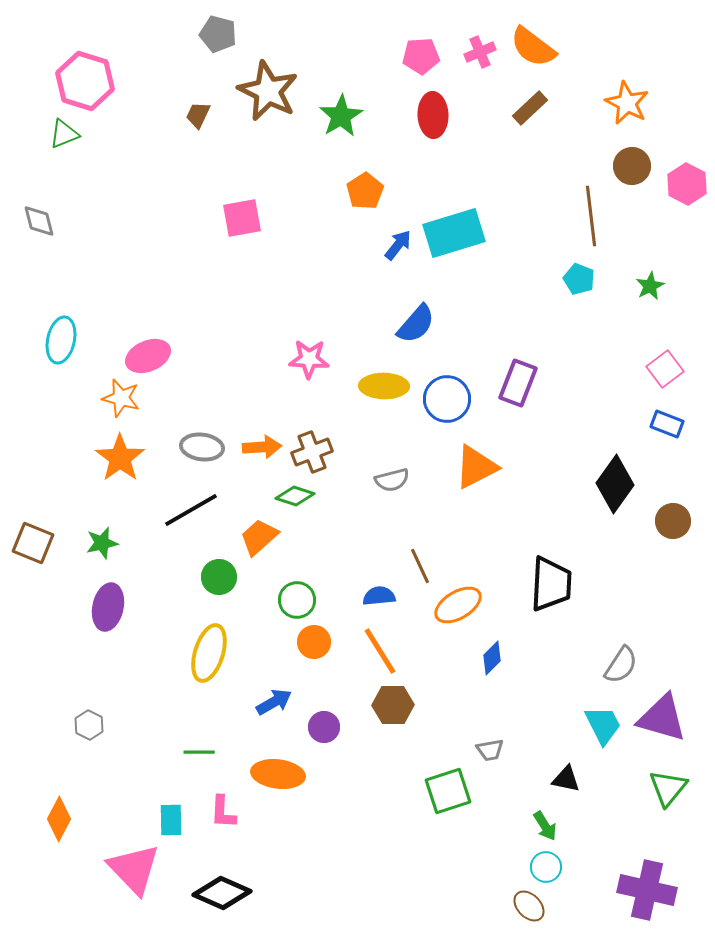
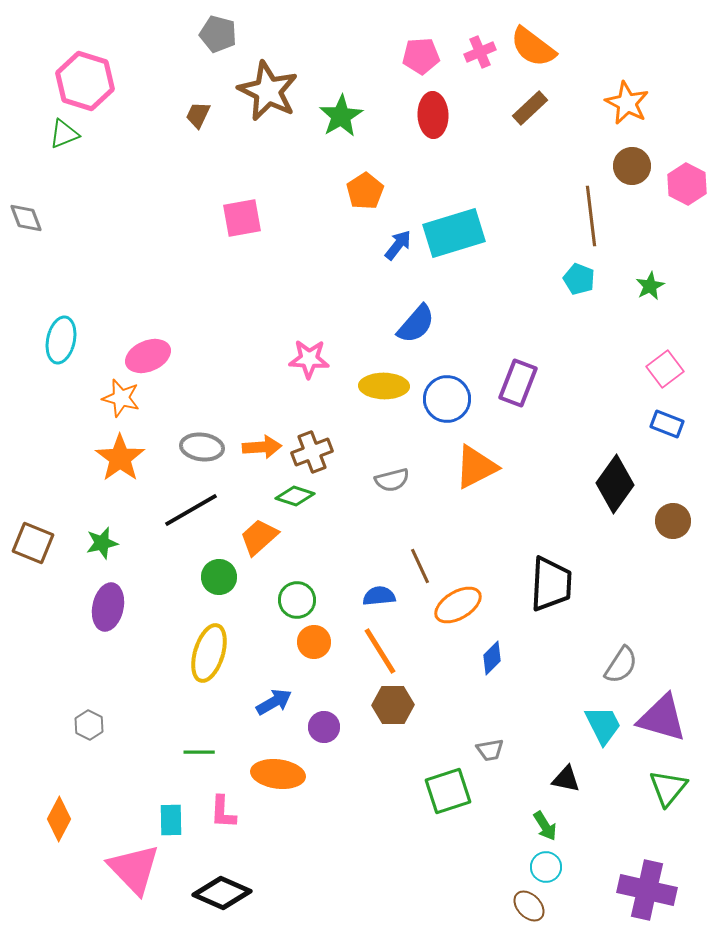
gray diamond at (39, 221): moved 13 px left, 3 px up; rotated 6 degrees counterclockwise
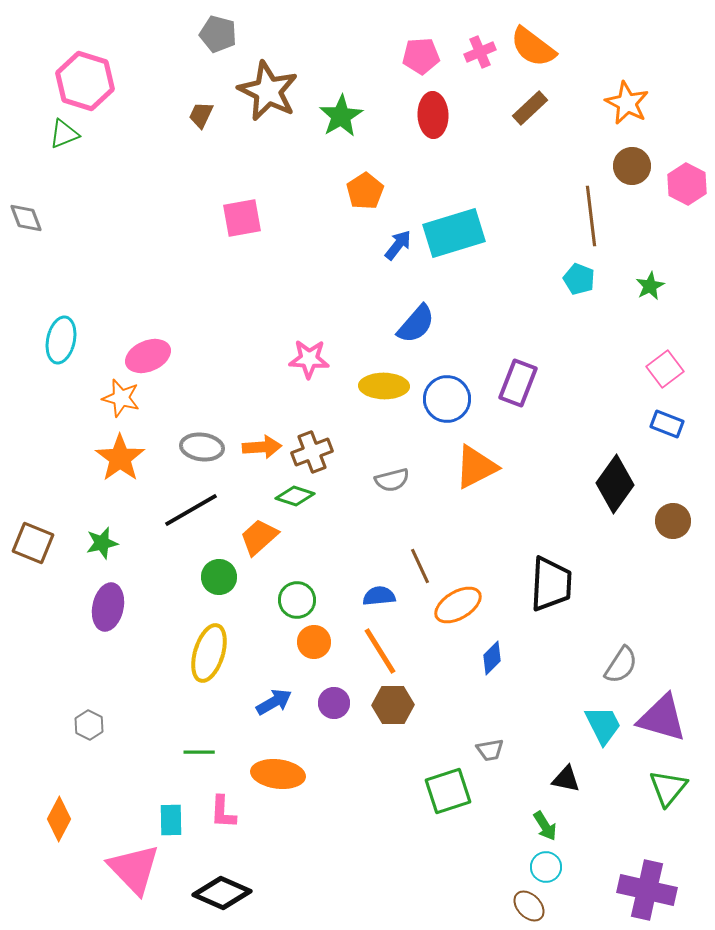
brown trapezoid at (198, 115): moved 3 px right
purple circle at (324, 727): moved 10 px right, 24 px up
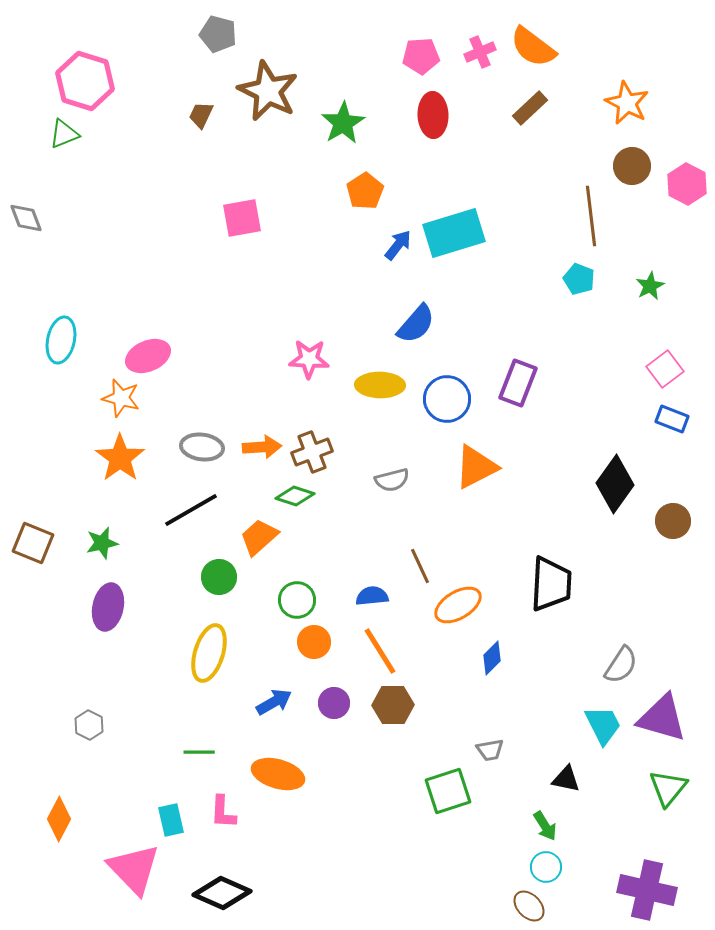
green star at (341, 116): moved 2 px right, 7 px down
yellow ellipse at (384, 386): moved 4 px left, 1 px up
blue rectangle at (667, 424): moved 5 px right, 5 px up
blue semicircle at (379, 596): moved 7 px left
orange ellipse at (278, 774): rotated 9 degrees clockwise
cyan rectangle at (171, 820): rotated 12 degrees counterclockwise
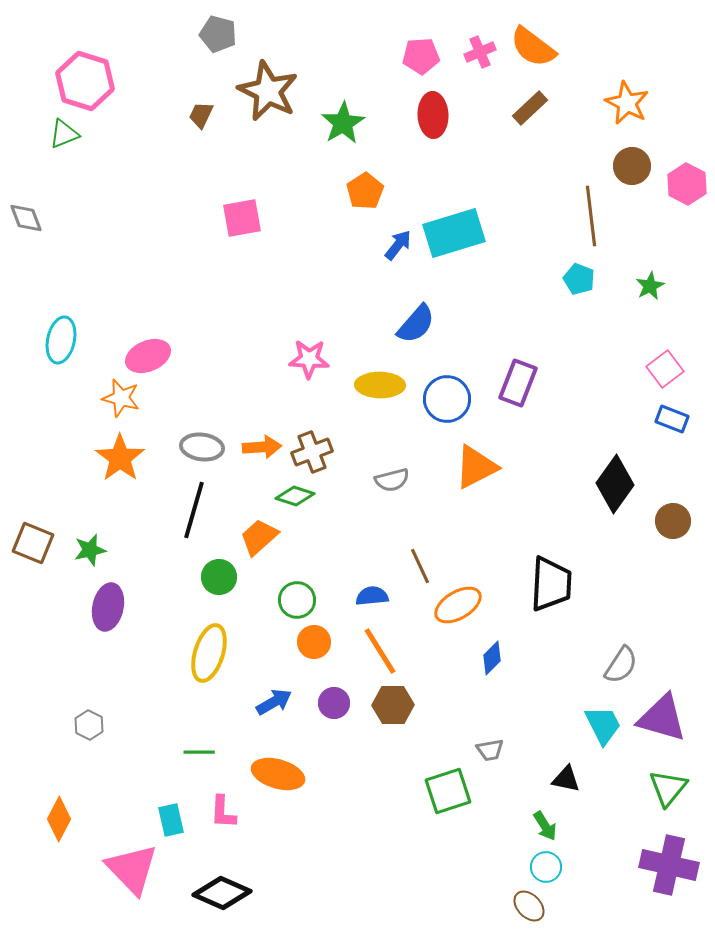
black line at (191, 510): moved 3 px right; rotated 44 degrees counterclockwise
green star at (102, 543): moved 12 px left, 7 px down
pink triangle at (134, 869): moved 2 px left
purple cross at (647, 890): moved 22 px right, 25 px up
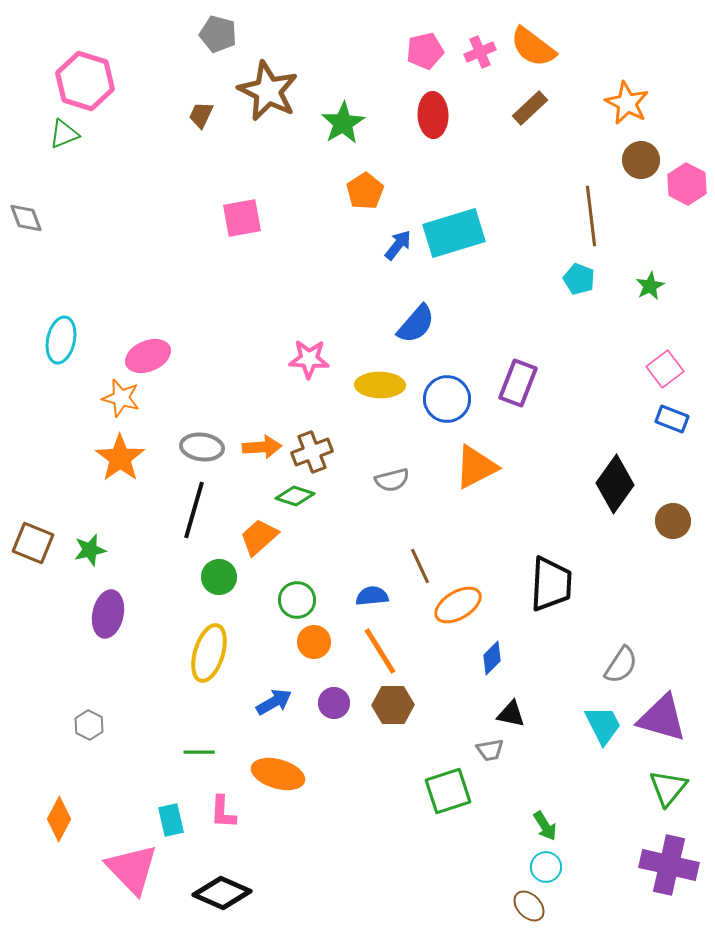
pink pentagon at (421, 56): moved 4 px right, 5 px up; rotated 9 degrees counterclockwise
brown circle at (632, 166): moved 9 px right, 6 px up
purple ellipse at (108, 607): moved 7 px down
black triangle at (566, 779): moved 55 px left, 65 px up
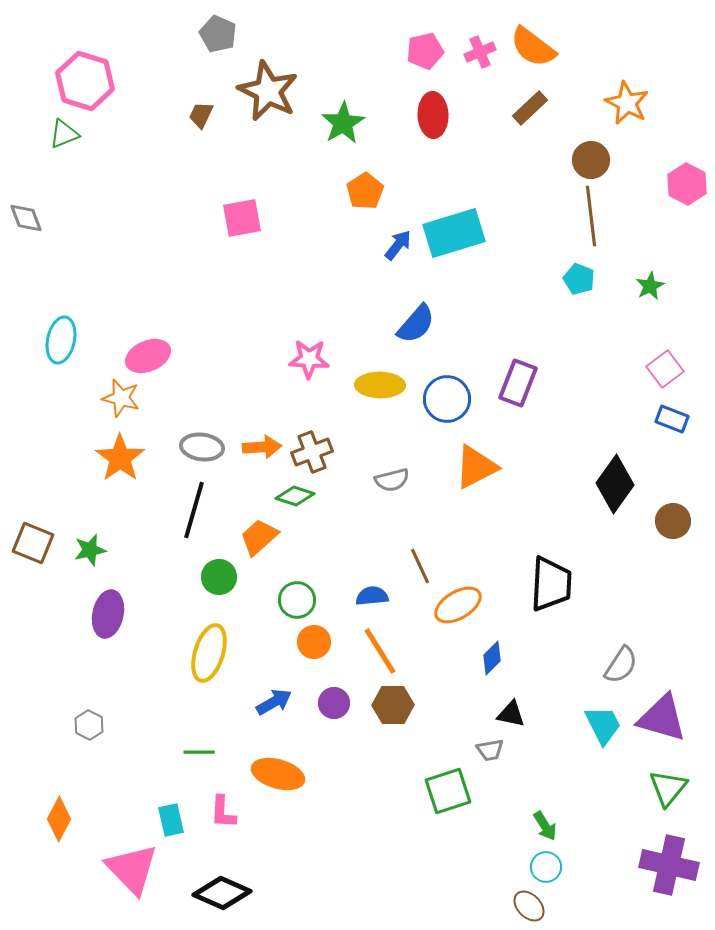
gray pentagon at (218, 34): rotated 9 degrees clockwise
brown circle at (641, 160): moved 50 px left
